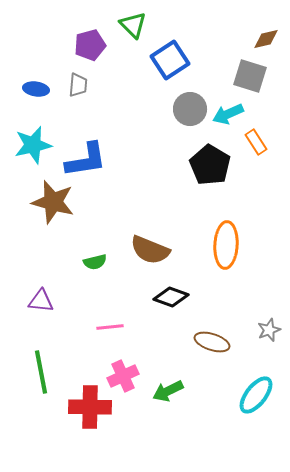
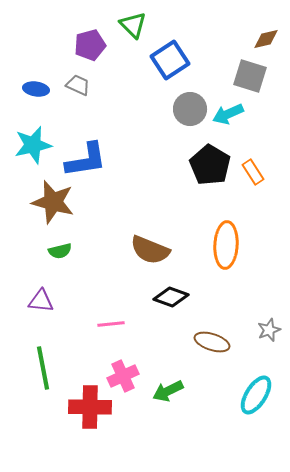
gray trapezoid: rotated 70 degrees counterclockwise
orange rectangle: moved 3 px left, 30 px down
green semicircle: moved 35 px left, 11 px up
pink line: moved 1 px right, 3 px up
green line: moved 2 px right, 4 px up
cyan ellipse: rotated 6 degrees counterclockwise
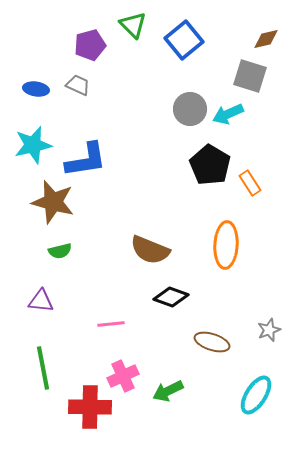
blue square: moved 14 px right, 20 px up; rotated 6 degrees counterclockwise
orange rectangle: moved 3 px left, 11 px down
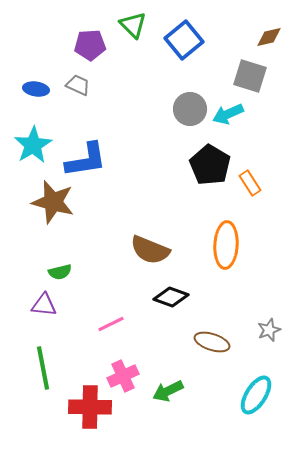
brown diamond: moved 3 px right, 2 px up
purple pentagon: rotated 12 degrees clockwise
cyan star: rotated 18 degrees counterclockwise
green semicircle: moved 21 px down
purple triangle: moved 3 px right, 4 px down
pink line: rotated 20 degrees counterclockwise
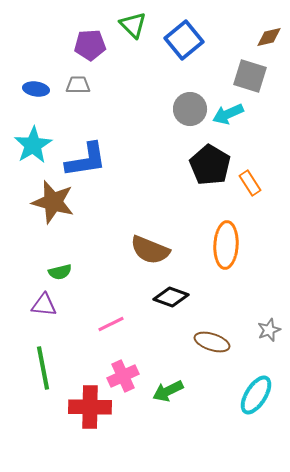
gray trapezoid: rotated 25 degrees counterclockwise
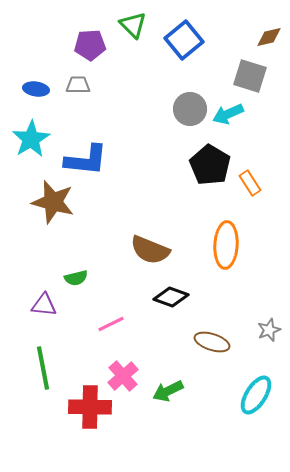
cyan star: moved 2 px left, 6 px up
blue L-shape: rotated 15 degrees clockwise
green semicircle: moved 16 px right, 6 px down
pink cross: rotated 16 degrees counterclockwise
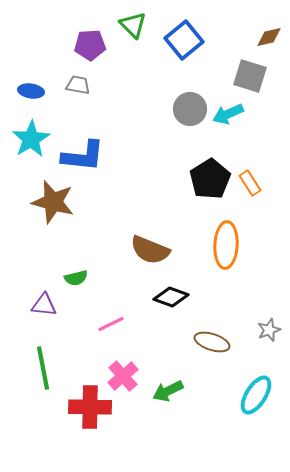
gray trapezoid: rotated 10 degrees clockwise
blue ellipse: moved 5 px left, 2 px down
blue L-shape: moved 3 px left, 4 px up
black pentagon: moved 14 px down; rotated 9 degrees clockwise
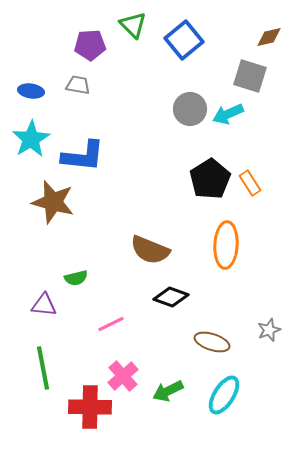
cyan ellipse: moved 32 px left
